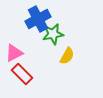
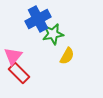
pink triangle: moved 1 px left, 3 px down; rotated 24 degrees counterclockwise
red rectangle: moved 3 px left, 1 px up
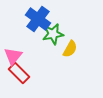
blue cross: rotated 25 degrees counterclockwise
yellow semicircle: moved 3 px right, 7 px up
